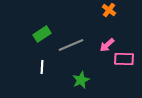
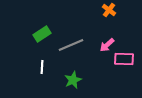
green star: moved 8 px left
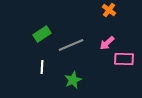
pink arrow: moved 2 px up
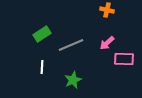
orange cross: moved 2 px left; rotated 24 degrees counterclockwise
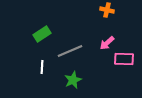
gray line: moved 1 px left, 6 px down
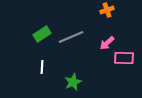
orange cross: rotated 32 degrees counterclockwise
gray line: moved 1 px right, 14 px up
pink rectangle: moved 1 px up
green star: moved 2 px down
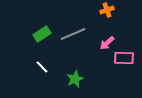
gray line: moved 2 px right, 3 px up
white line: rotated 48 degrees counterclockwise
green star: moved 2 px right, 3 px up
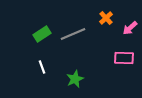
orange cross: moved 1 px left, 8 px down; rotated 24 degrees counterclockwise
pink arrow: moved 23 px right, 15 px up
white line: rotated 24 degrees clockwise
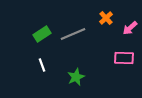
white line: moved 2 px up
green star: moved 1 px right, 2 px up
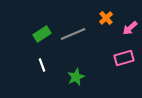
pink rectangle: rotated 18 degrees counterclockwise
